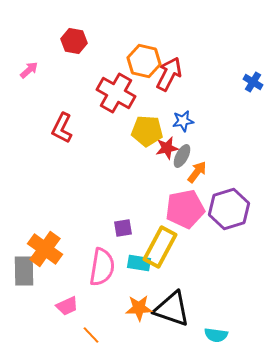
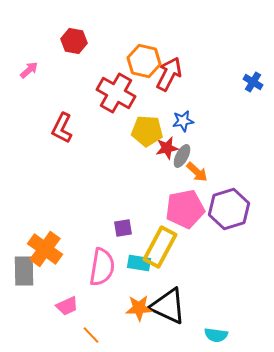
orange arrow: rotated 95 degrees clockwise
black triangle: moved 4 px left, 3 px up; rotated 6 degrees clockwise
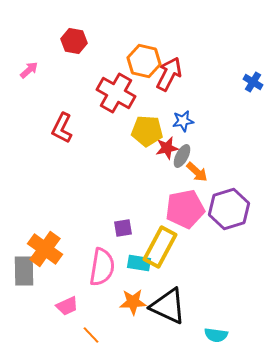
orange star: moved 6 px left, 6 px up
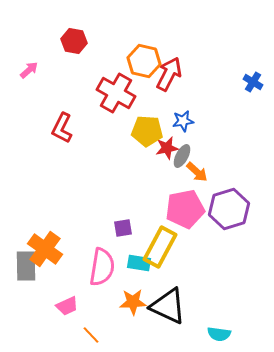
gray rectangle: moved 2 px right, 5 px up
cyan semicircle: moved 3 px right, 1 px up
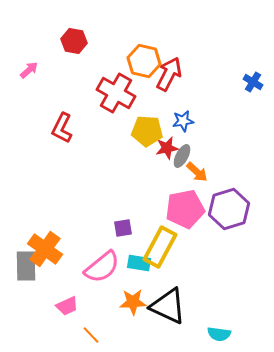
pink semicircle: rotated 42 degrees clockwise
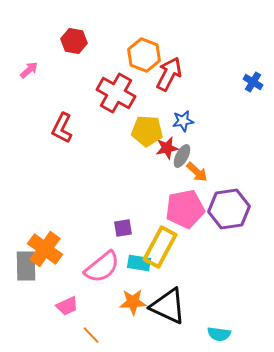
orange hexagon: moved 6 px up; rotated 8 degrees clockwise
purple hexagon: rotated 9 degrees clockwise
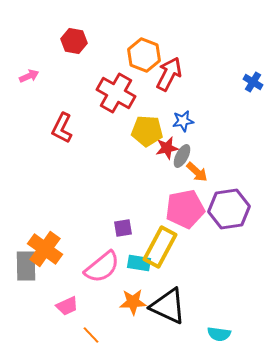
pink arrow: moved 6 px down; rotated 18 degrees clockwise
